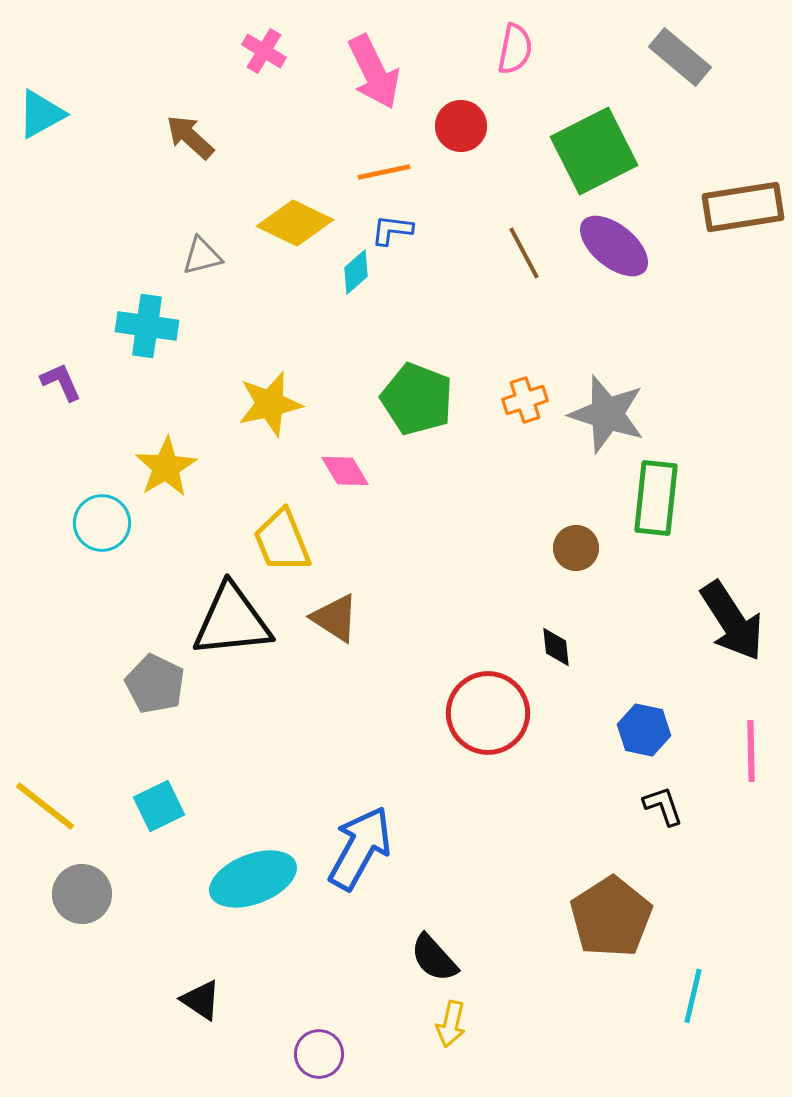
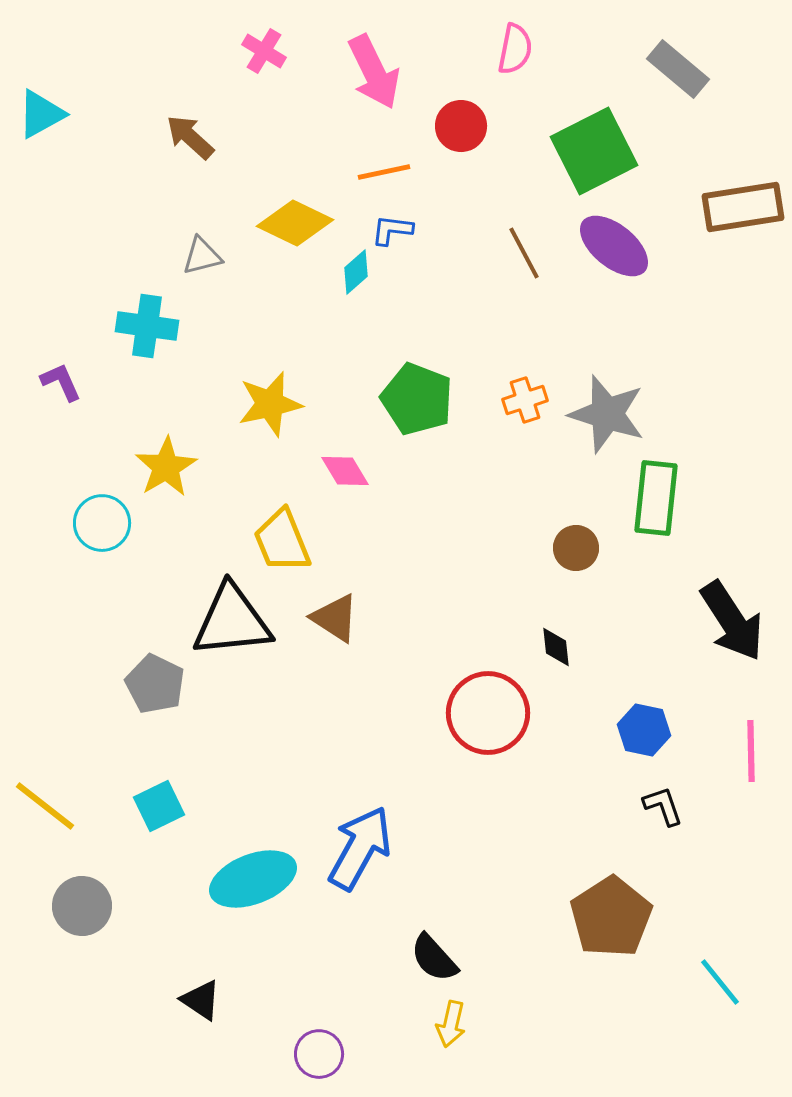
gray rectangle at (680, 57): moved 2 px left, 12 px down
gray circle at (82, 894): moved 12 px down
cyan line at (693, 996): moved 27 px right, 14 px up; rotated 52 degrees counterclockwise
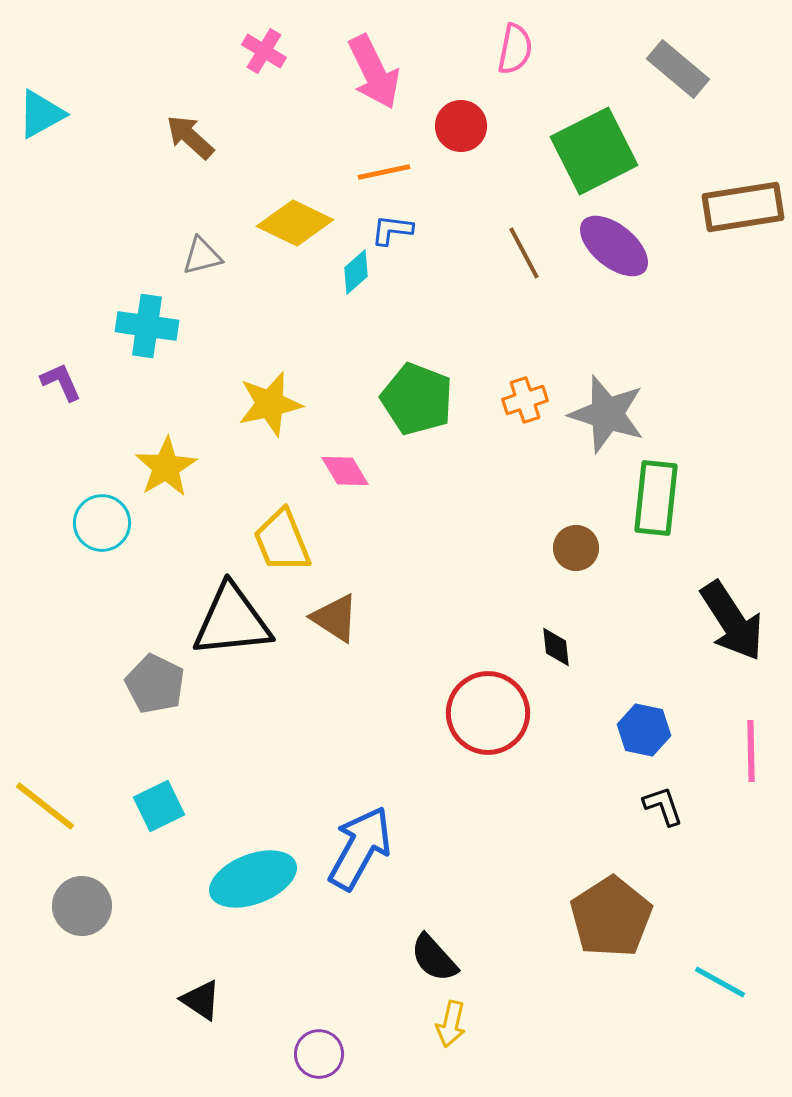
cyan line at (720, 982): rotated 22 degrees counterclockwise
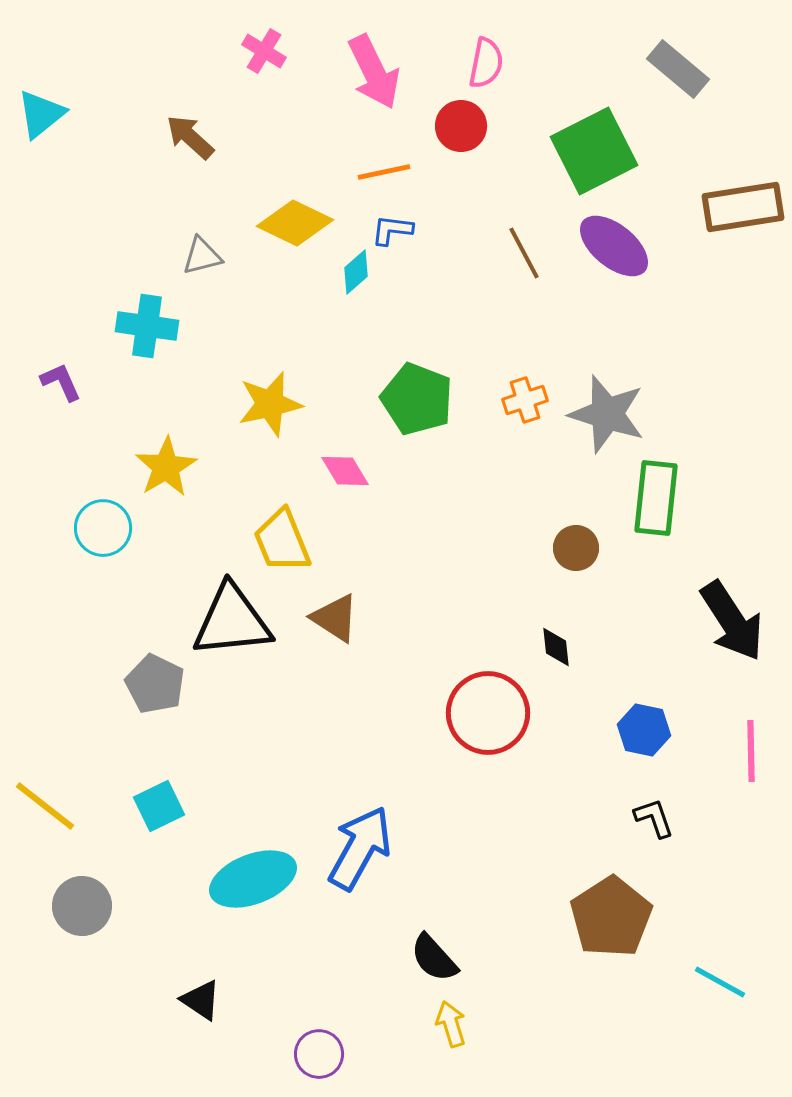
pink semicircle at (515, 49): moved 29 px left, 14 px down
cyan triangle at (41, 114): rotated 10 degrees counterclockwise
cyan circle at (102, 523): moved 1 px right, 5 px down
black L-shape at (663, 806): moved 9 px left, 12 px down
yellow arrow at (451, 1024): rotated 150 degrees clockwise
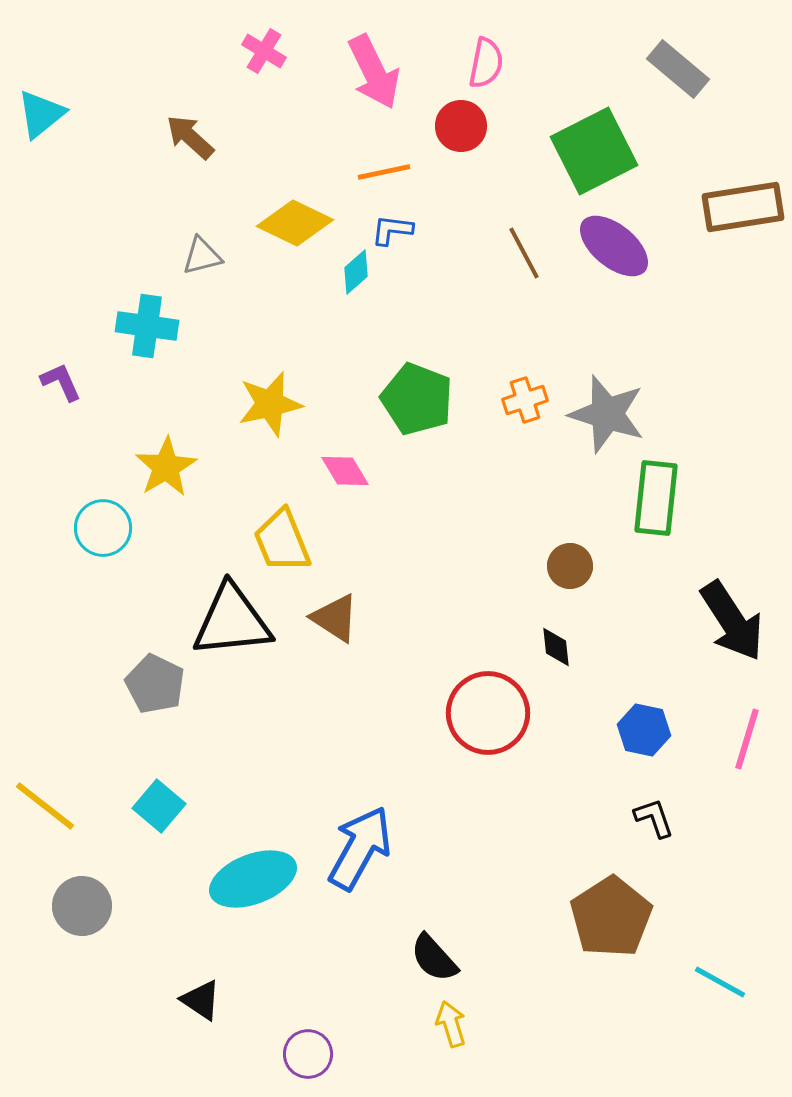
brown circle at (576, 548): moved 6 px left, 18 px down
pink line at (751, 751): moved 4 px left, 12 px up; rotated 18 degrees clockwise
cyan square at (159, 806): rotated 24 degrees counterclockwise
purple circle at (319, 1054): moved 11 px left
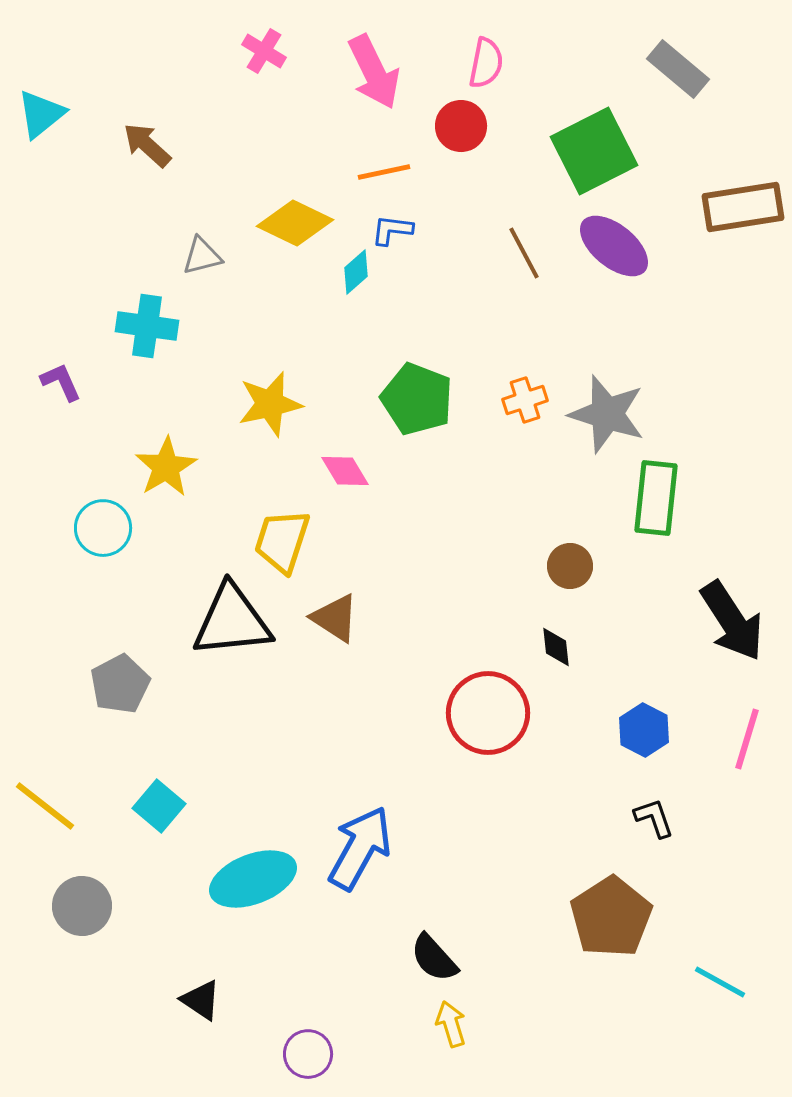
brown arrow at (190, 137): moved 43 px left, 8 px down
yellow trapezoid at (282, 541): rotated 40 degrees clockwise
gray pentagon at (155, 684): moved 35 px left; rotated 18 degrees clockwise
blue hexagon at (644, 730): rotated 15 degrees clockwise
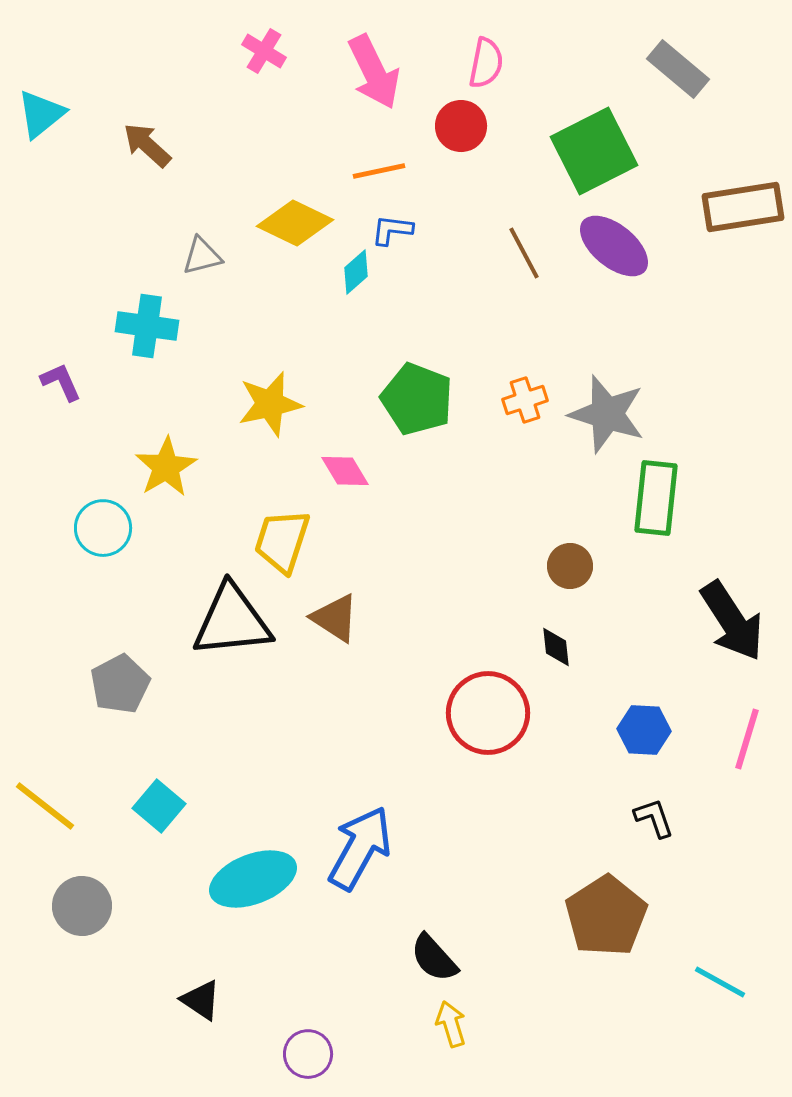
orange line at (384, 172): moved 5 px left, 1 px up
blue hexagon at (644, 730): rotated 24 degrees counterclockwise
brown pentagon at (611, 917): moved 5 px left, 1 px up
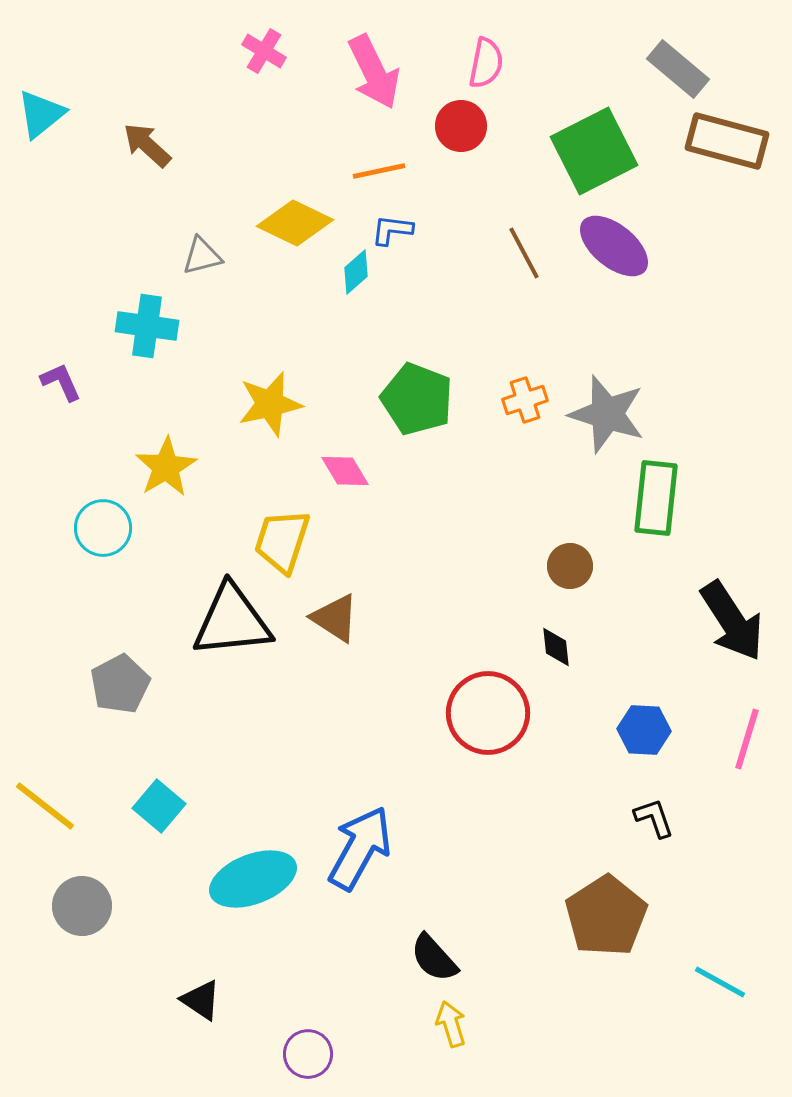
brown rectangle at (743, 207): moved 16 px left, 66 px up; rotated 24 degrees clockwise
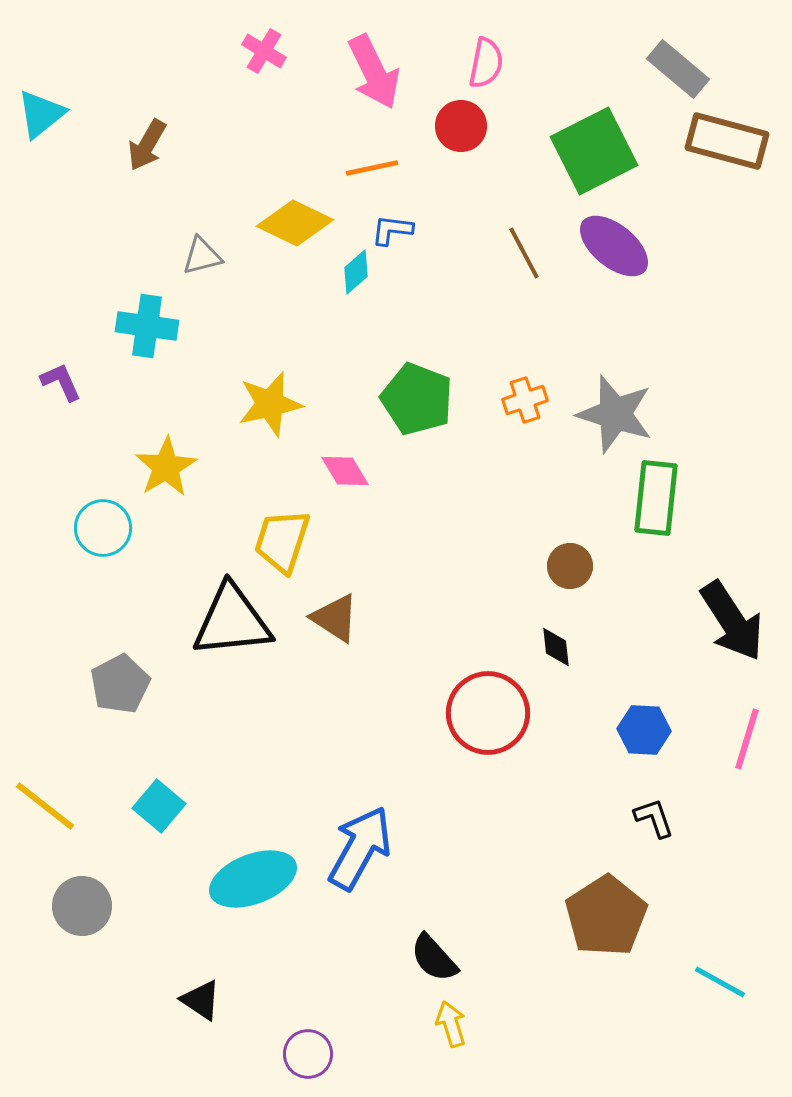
brown arrow at (147, 145): rotated 102 degrees counterclockwise
orange line at (379, 171): moved 7 px left, 3 px up
gray star at (607, 414): moved 8 px right
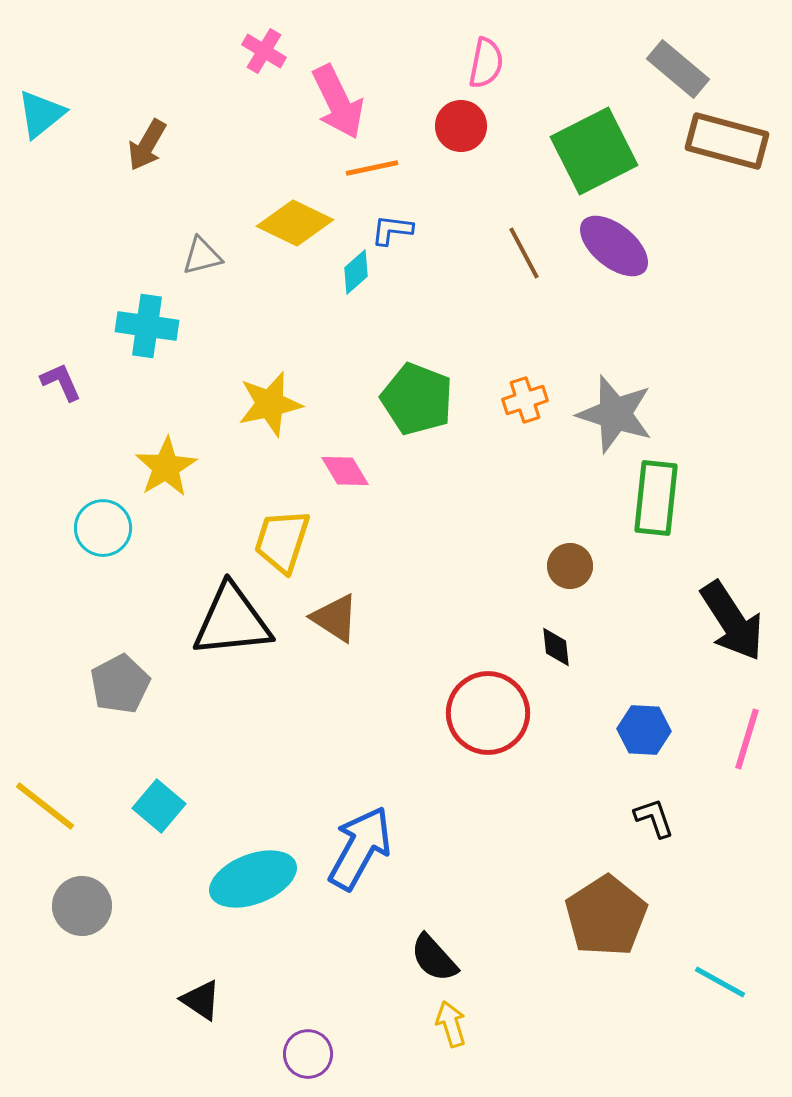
pink arrow at (374, 72): moved 36 px left, 30 px down
